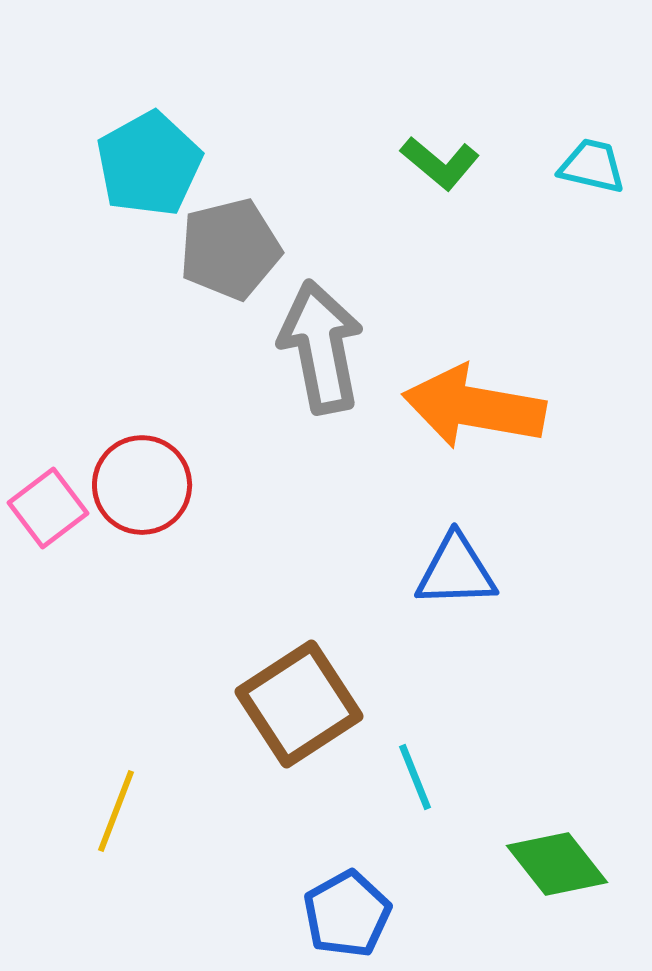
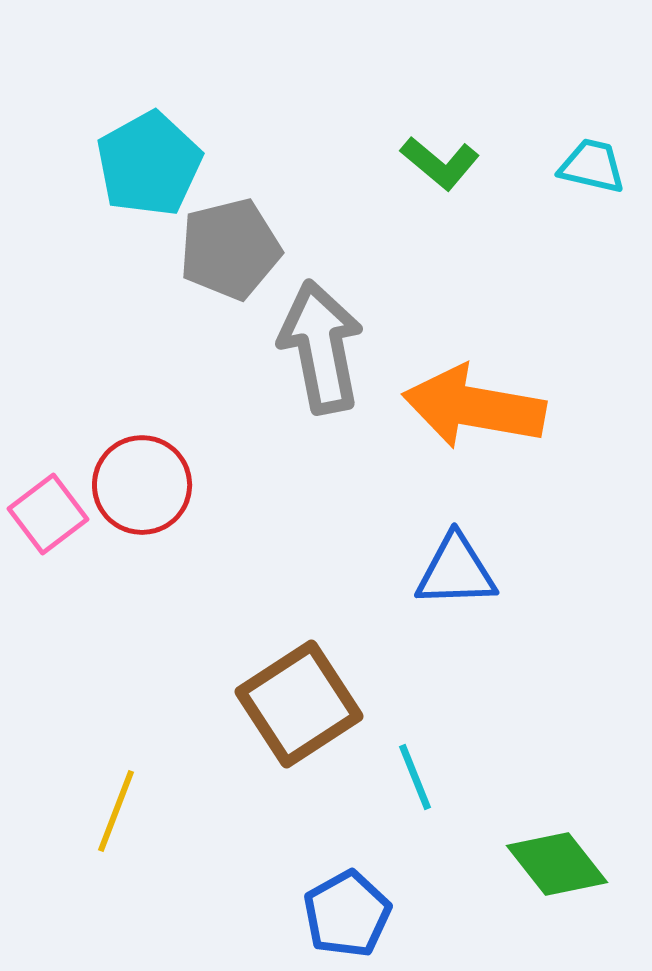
pink square: moved 6 px down
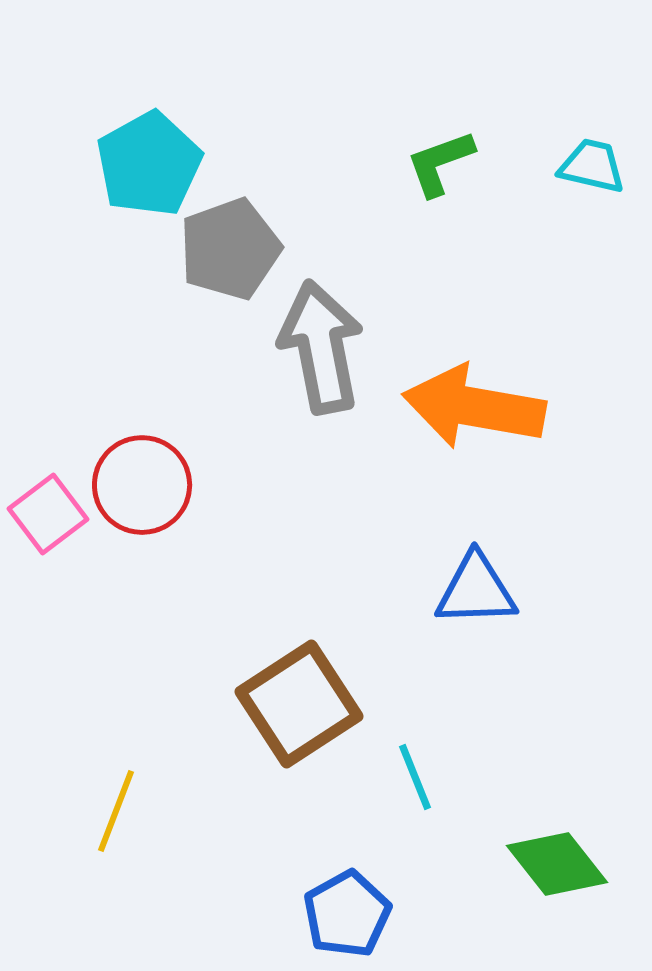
green L-shape: rotated 120 degrees clockwise
gray pentagon: rotated 6 degrees counterclockwise
blue triangle: moved 20 px right, 19 px down
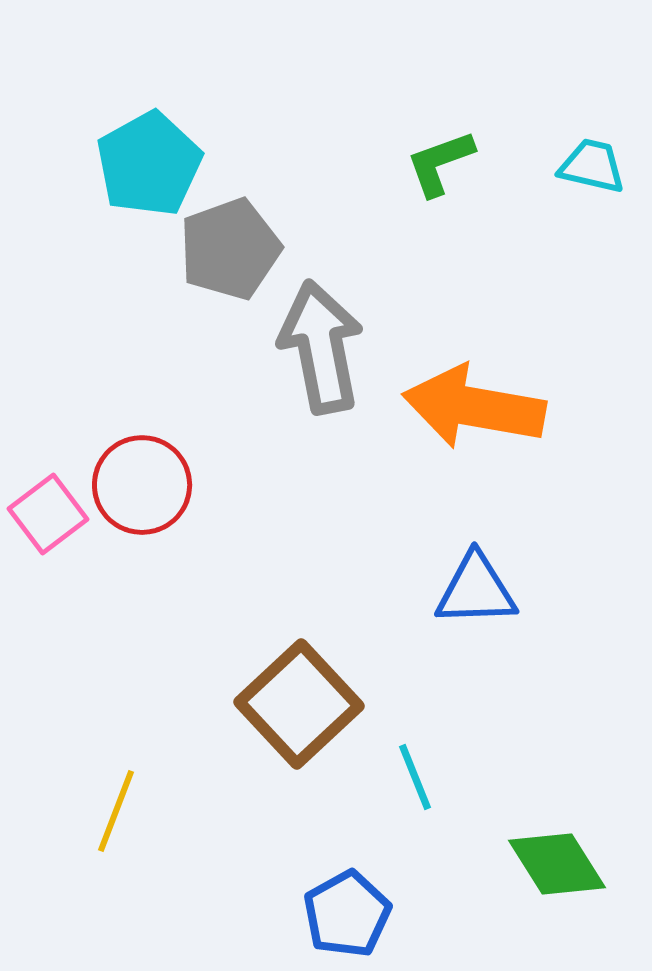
brown square: rotated 10 degrees counterclockwise
green diamond: rotated 6 degrees clockwise
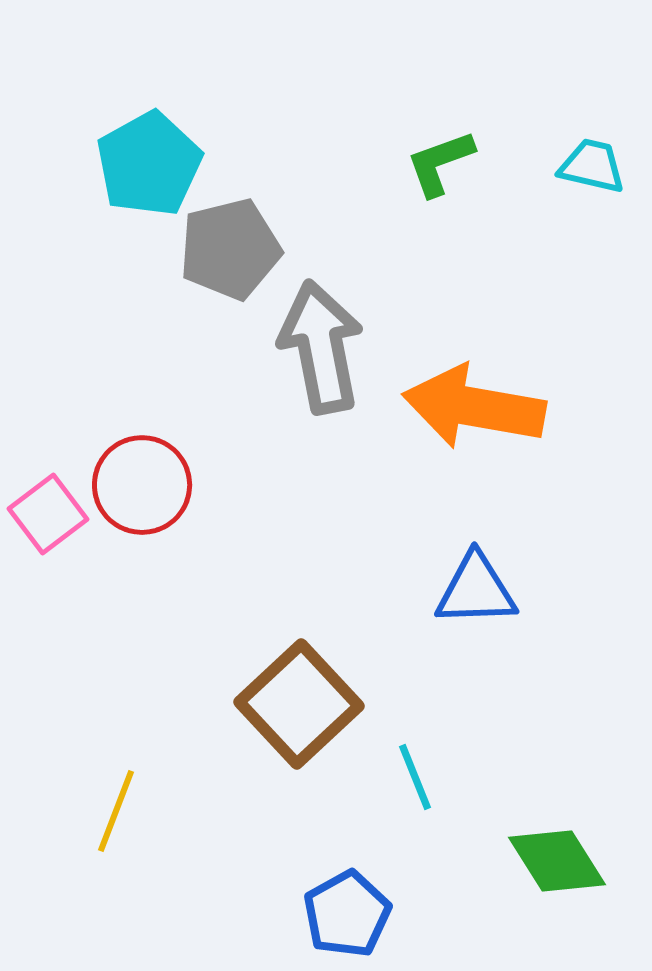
gray pentagon: rotated 6 degrees clockwise
green diamond: moved 3 px up
